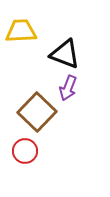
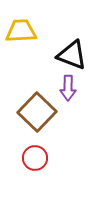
black triangle: moved 7 px right, 1 px down
purple arrow: rotated 20 degrees counterclockwise
red circle: moved 10 px right, 7 px down
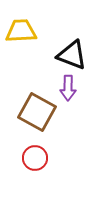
brown square: rotated 15 degrees counterclockwise
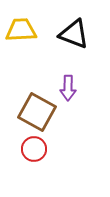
yellow trapezoid: moved 1 px up
black triangle: moved 2 px right, 21 px up
red circle: moved 1 px left, 9 px up
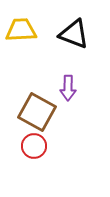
red circle: moved 3 px up
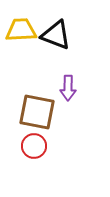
black triangle: moved 18 px left, 1 px down
brown square: rotated 18 degrees counterclockwise
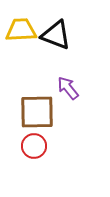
purple arrow: rotated 140 degrees clockwise
brown square: rotated 12 degrees counterclockwise
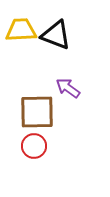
purple arrow: rotated 15 degrees counterclockwise
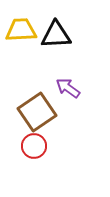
black triangle: rotated 24 degrees counterclockwise
brown square: rotated 33 degrees counterclockwise
